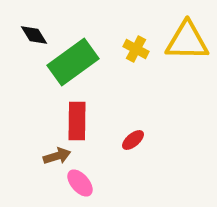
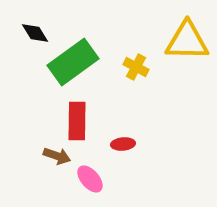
black diamond: moved 1 px right, 2 px up
yellow cross: moved 18 px down
red ellipse: moved 10 px left, 4 px down; rotated 35 degrees clockwise
brown arrow: rotated 36 degrees clockwise
pink ellipse: moved 10 px right, 4 px up
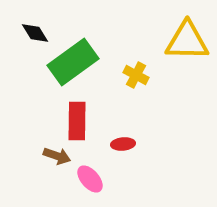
yellow cross: moved 8 px down
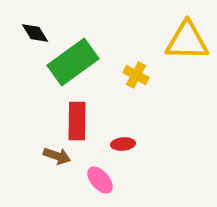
pink ellipse: moved 10 px right, 1 px down
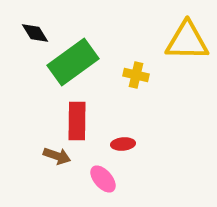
yellow cross: rotated 15 degrees counterclockwise
pink ellipse: moved 3 px right, 1 px up
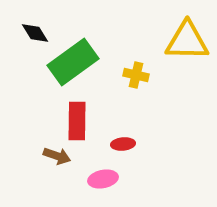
pink ellipse: rotated 60 degrees counterclockwise
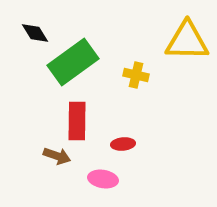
pink ellipse: rotated 20 degrees clockwise
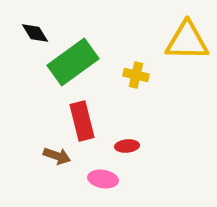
red rectangle: moved 5 px right; rotated 15 degrees counterclockwise
red ellipse: moved 4 px right, 2 px down
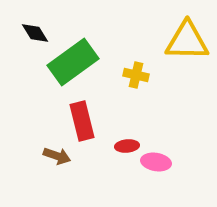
pink ellipse: moved 53 px right, 17 px up
